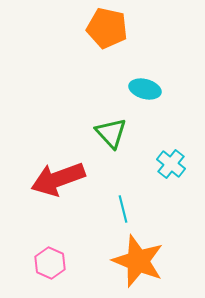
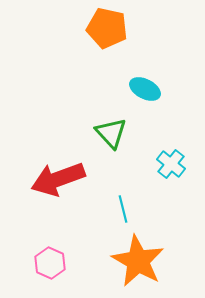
cyan ellipse: rotated 12 degrees clockwise
orange star: rotated 8 degrees clockwise
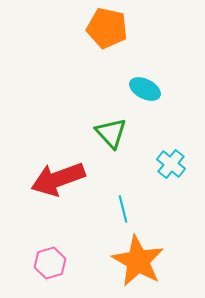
pink hexagon: rotated 20 degrees clockwise
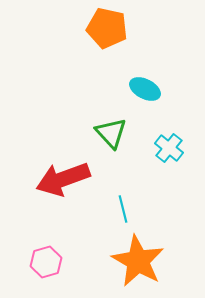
cyan cross: moved 2 px left, 16 px up
red arrow: moved 5 px right
pink hexagon: moved 4 px left, 1 px up
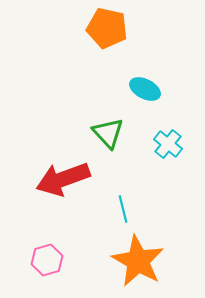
green triangle: moved 3 px left
cyan cross: moved 1 px left, 4 px up
pink hexagon: moved 1 px right, 2 px up
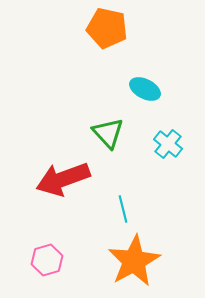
orange star: moved 4 px left; rotated 14 degrees clockwise
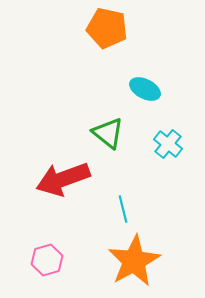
green triangle: rotated 8 degrees counterclockwise
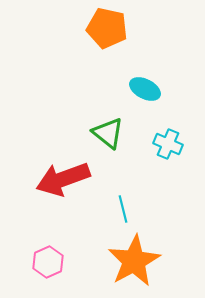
cyan cross: rotated 16 degrees counterclockwise
pink hexagon: moved 1 px right, 2 px down; rotated 8 degrees counterclockwise
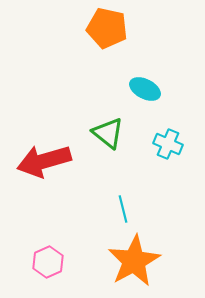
red arrow: moved 19 px left, 18 px up; rotated 4 degrees clockwise
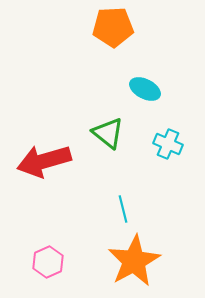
orange pentagon: moved 6 px right, 1 px up; rotated 15 degrees counterclockwise
